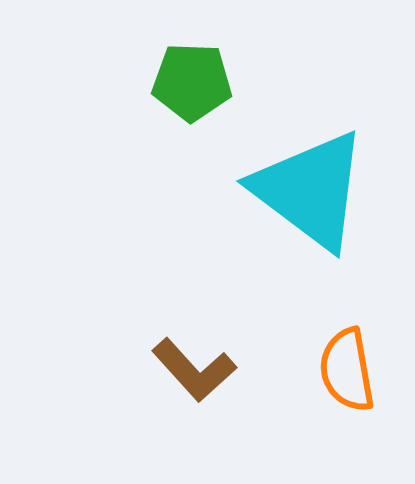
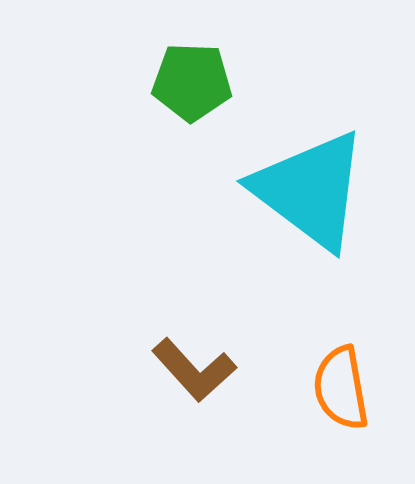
orange semicircle: moved 6 px left, 18 px down
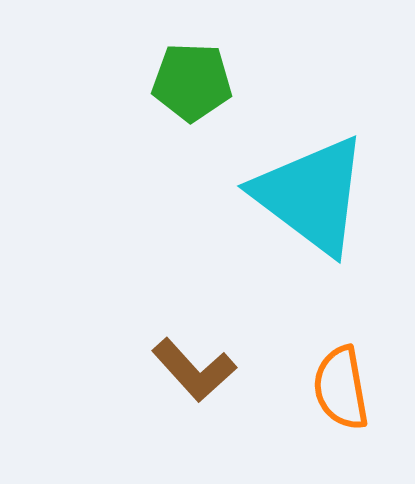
cyan triangle: moved 1 px right, 5 px down
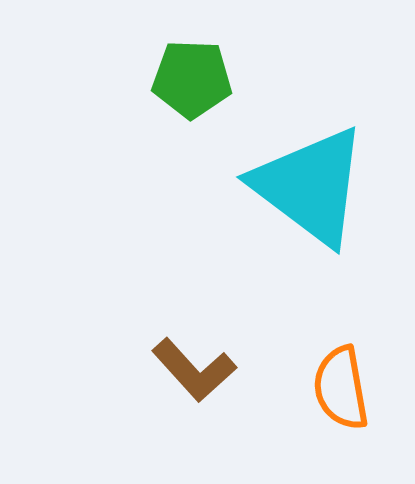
green pentagon: moved 3 px up
cyan triangle: moved 1 px left, 9 px up
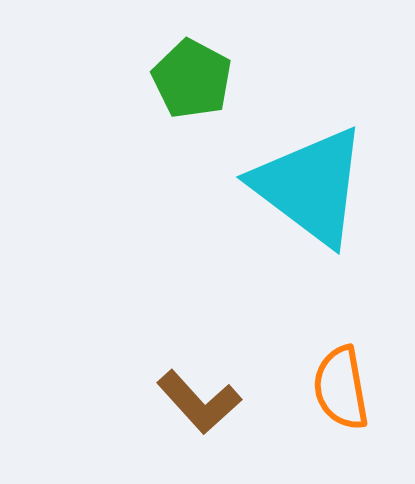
green pentagon: rotated 26 degrees clockwise
brown L-shape: moved 5 px right, 32 px down
